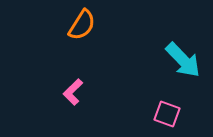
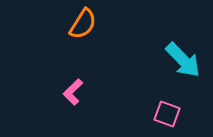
orange semicircle: moved 1 px right, 1 px up
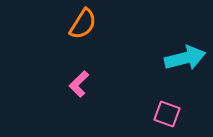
cyan arrow: moved 2 px right, 2 px up; rotated 60 degrees counterclockwise
pink L-shape: moved 6 px right, 8 px up
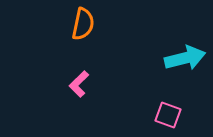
orange semicircle: rotated 20 degrees counterclockwise
pink square: moved 1 px right, 1 px down
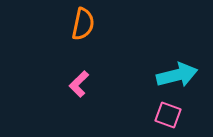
cyan arrow: moved 8 px left, 17 px down
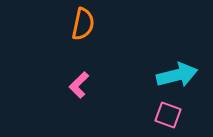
pink L-shape: moved 1 px down
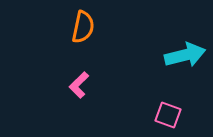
orange semicircle: moved 3 px down
cyan arrow: moved 8 px right, 20 px up
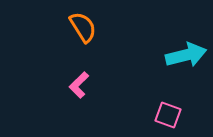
orange semicircle: rotated 44 degrees counterclockwise
cyan arrow: moved 1 px right
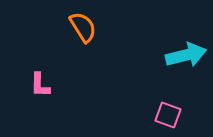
pink L-shape: moved 39 px left; rotated 44 degrees counterclockwise
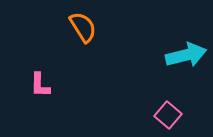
pink square: rotated 20 degrees clockwise
